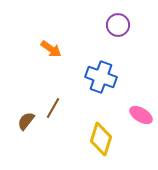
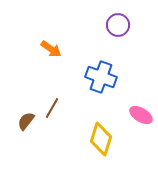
brown line: moved 1 px left
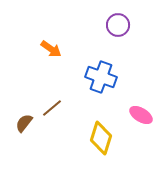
brown line: rotated 20 degrees clockwise
brown semicircle: moved 2 px left, 2 px down
yellow diamond: moved 1 px up
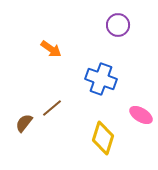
blue cross: moved 2 px down
yellow diamond: moved 2 px right
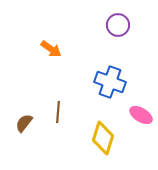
blue cross: moved 9 px right, 3 px down
brown line: moved 6 px right, 4 px down; rotated 45 degrees counterclockwise
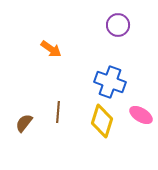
yellow diamond: moved 1 px left, 17 px up
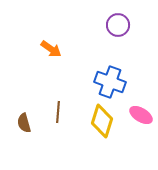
brown semicircle: rotated 54 degrees counterclockwise
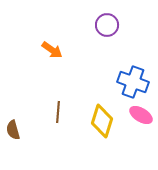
purple circle: moved 11 px left
orange arrow: moved 1 px right, 1 px down
blue cross: moved 23 px right
brown semicircle: moved 11 px left, 7 px down
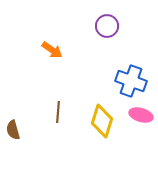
purple circle: moved 1 px down
blue cross: moved 2 px left, 1 px up
pink ellipse: rotated 15 degrees counterclockwise
